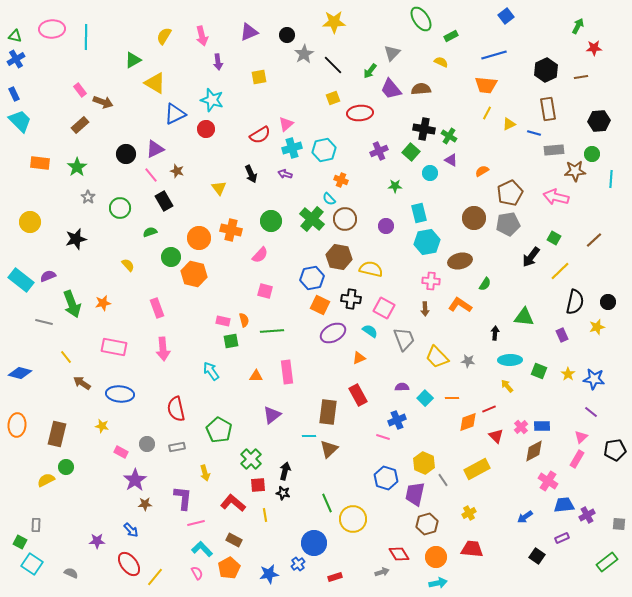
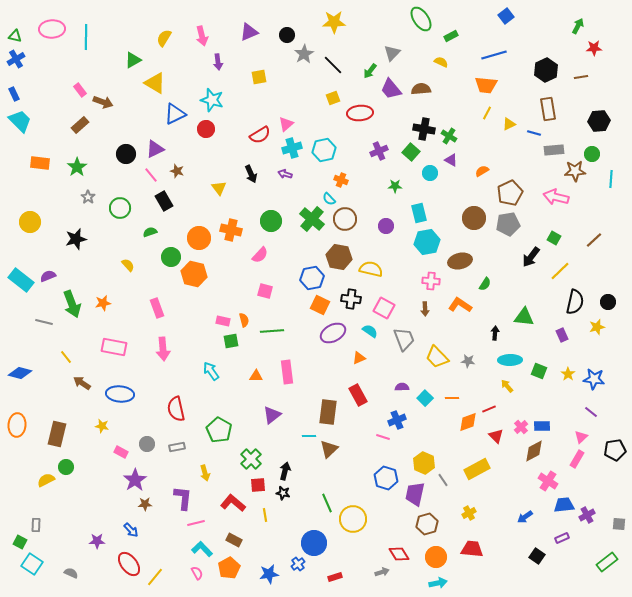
yellow semicircle at (164, 36): moved 2 px down
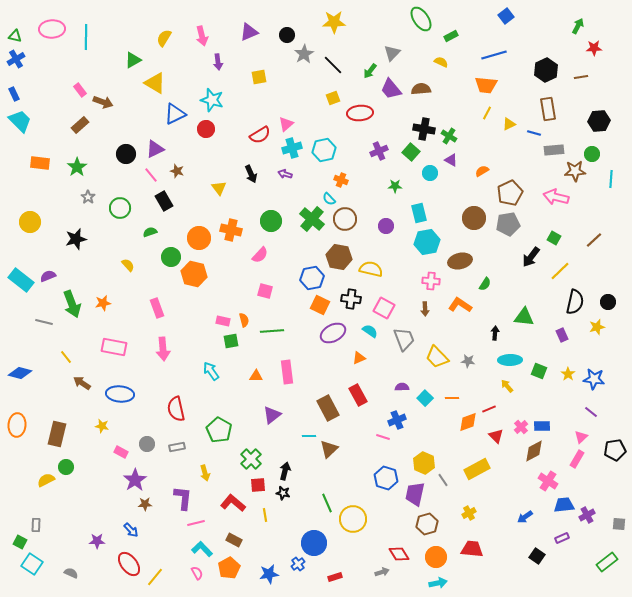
brown rectangle at (328, 412): moved 4 px up; rotated 35 degrees counterclockwise
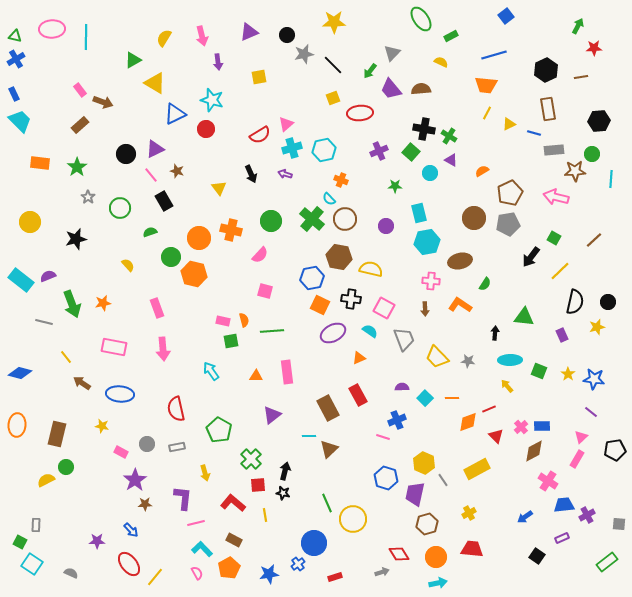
gray star at (304, 54): rotated 18 degrees clockwise
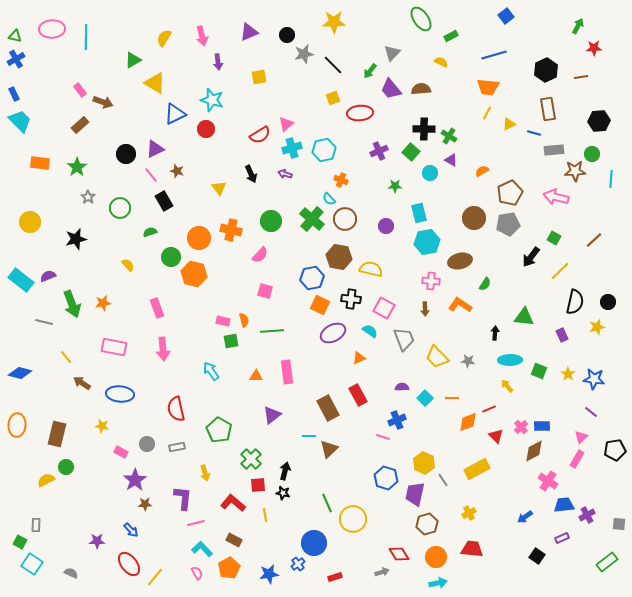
orange trapezoid at (486, 85): moved 2 px right, 2 px down
black cross at (424, 129): rotated 10 degrees counterclockwise
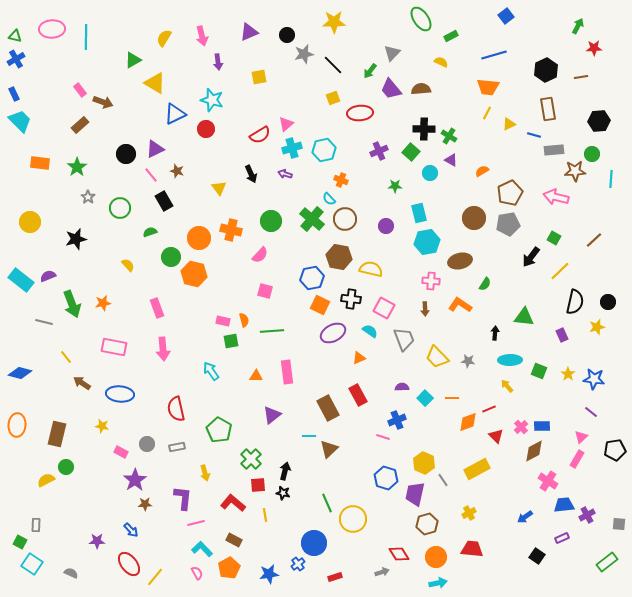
blue line at (534, 133): moved 2 px down
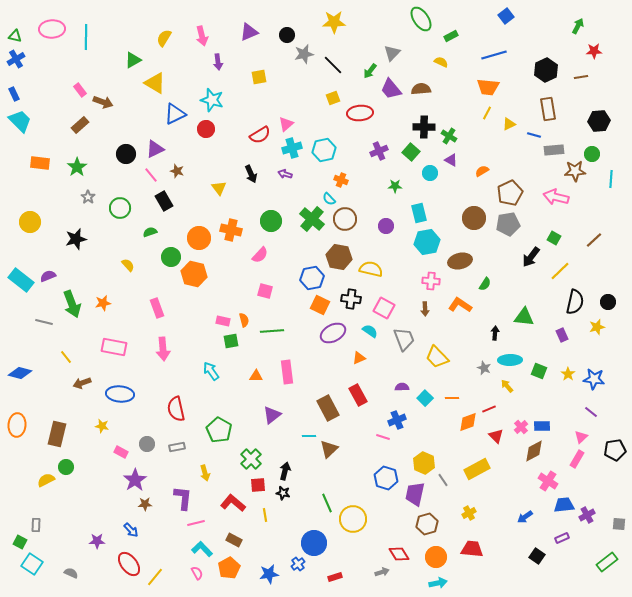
red star at (594, 48): moved 3 px down
black cross at (424, 129): moved 2 px up
gray star at (468, 361): moved 16 px right, 7 px down; rotated 16 degrees clockwise
brown arrow at (82, 383): rotated 54 degrees counterclockwise
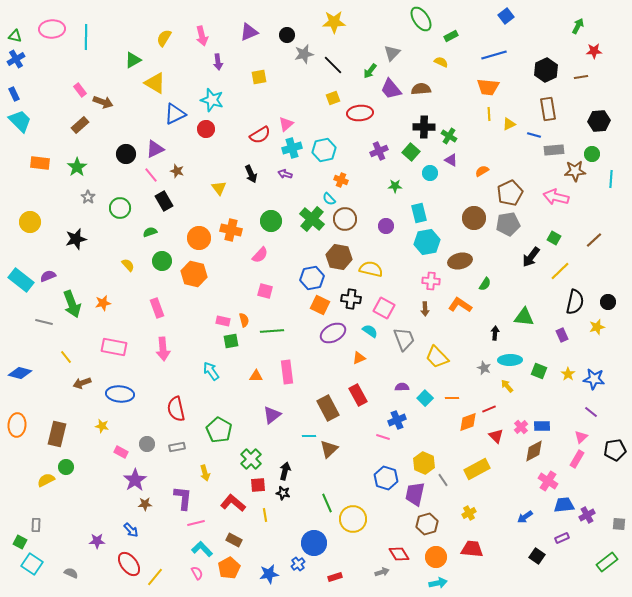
yellow line at (487, 113): moved 2 px right, 1 px down; rotated 32 degrees counterclockwise
green circle at (171, 257): moved 9 px left, 4 px down
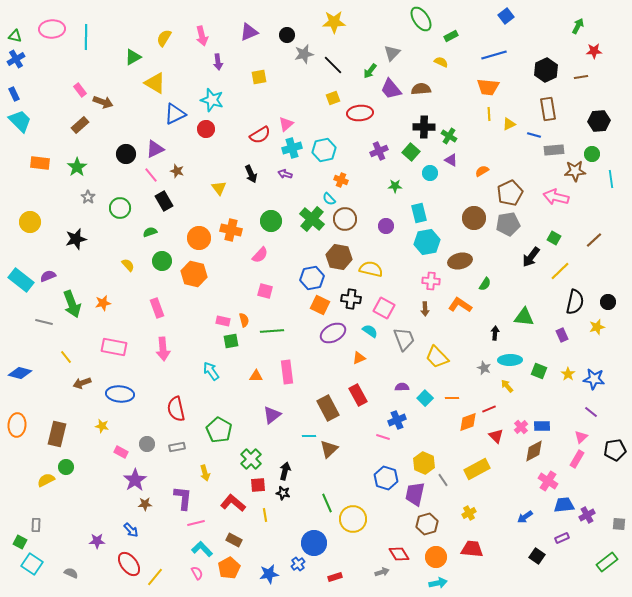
green triangle at (133, 60): moved 3 px up
cyan line at (611, 179): rotated 12 degrees counterclockwise
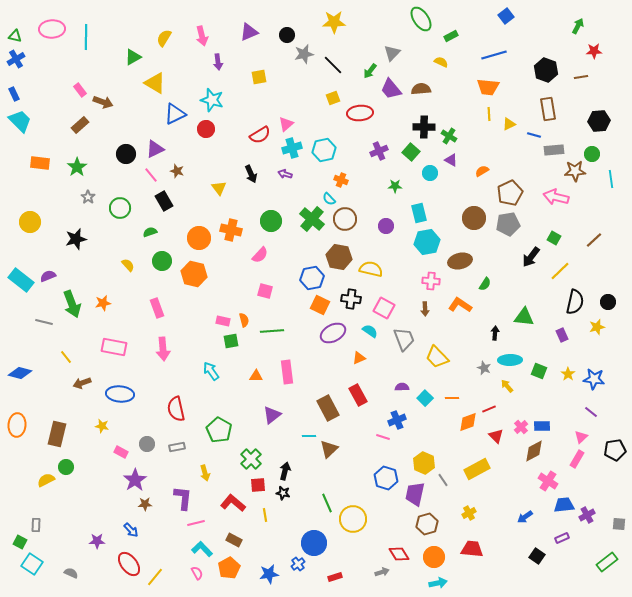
black hexagon at (546, 70): rotated 15 degrees counterclockwise
orange circle at (436, 557): moved 2 px left
